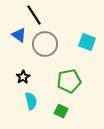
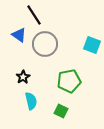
cyan square: moved 5 px right, 3 px down
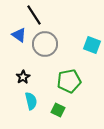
green square: moved 3 px left, 1 px up
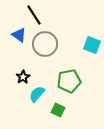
cyan semicircle: moved 6 px right, 7 px up; rotated 126 degrees counterclockwise
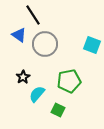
black line: moved 1 px left
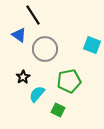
gray circle: moved 5 px down
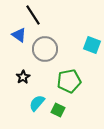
cyan semicircle: moved 9 px down
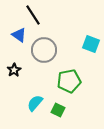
cyan square: moved 1 px left, 1 px up
gray circle: moved 1 px left, 1 px down
black star: moved 9 px left, 7 px up
cyan semicircle: moved 2 px left
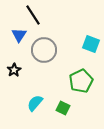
blue triangle: rotated 28 degrees clockwise
green pentagon: moved 12 px right; rotated 15 degrees counterclockwise
green square: moved 5 px right, 2 px up
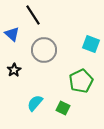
blue triangle: moved 7 px left, 1 px up; rotated 21 degrees counterclockwise
